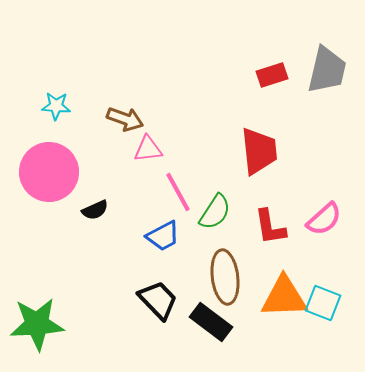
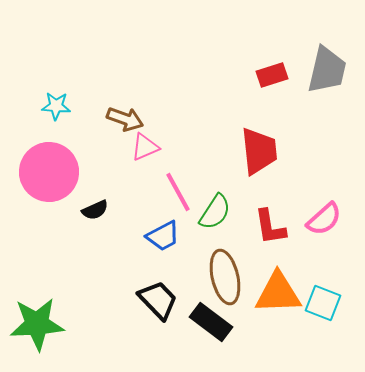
pink triangle: moved 3 px left, 2 px up; rotated 16 degrees counterclockwise
brown ellipse: rotated 6 degrees counterclockwise
orange triangle: moved 6 px left, 4 px up
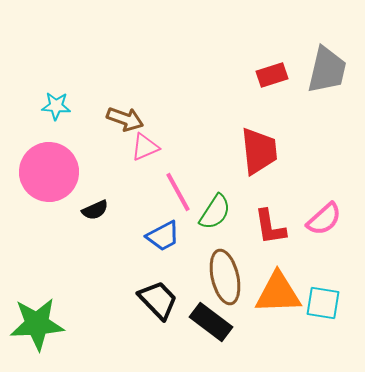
cyan square: rotated 12 degrees counterclockwise
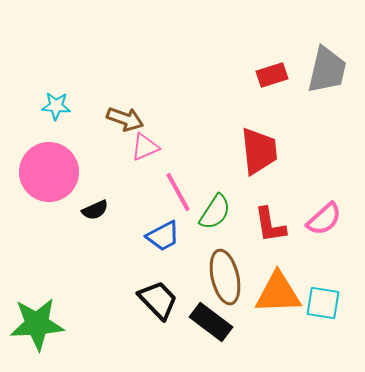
red L-shape: moved 2 px up
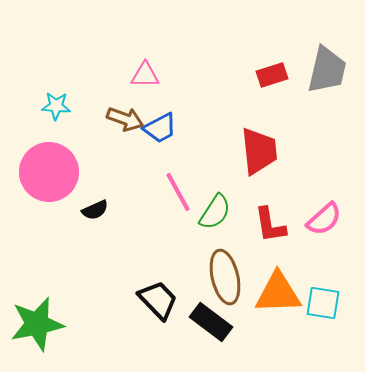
pink triangle: moved 72 px up; rotated 24 degrees clockwise
blue trapezoid: moved 3 px left, 108 px up
green star: rotated 8 degrees counterclockwise
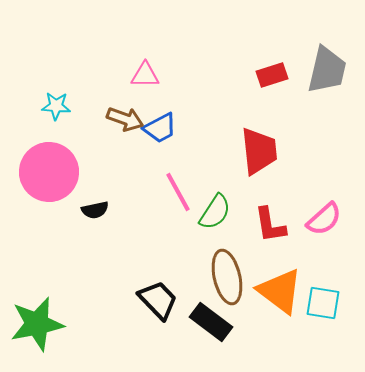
black semicircle: rotated 12 degrees clockwise
brown ellipse: moved 2 px right
orange triangle: moved 2 px right, 2 px up; rotated 39 degrees clockwise
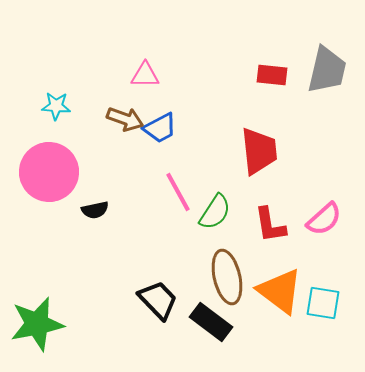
red rectangle: rotated 24 degrees clockwise
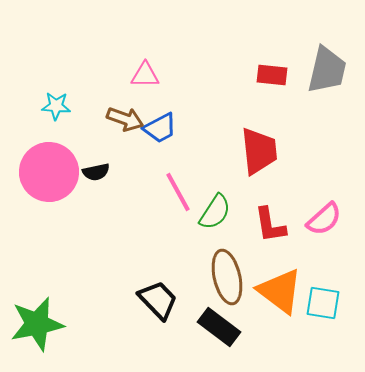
black semicircle: moved 1 px right, 38 px up
black rectangle: moved 8 px right, 5 px down
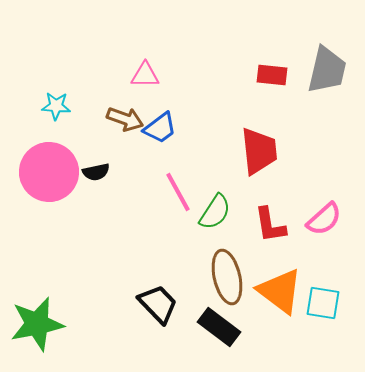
blue trapezoid: rotated 9 degrees counterclockwise
black trapezoid: moved 4 px down
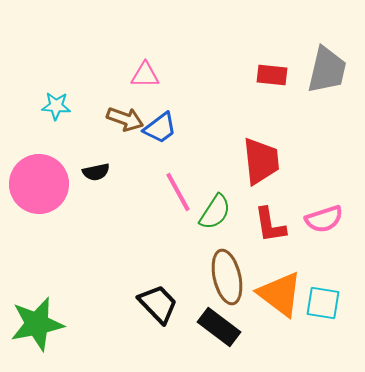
red trapezoid: moved 2 px right, 10 px down
pink circle: moved 10 px left, 12 px down
pink semicircle: rotated 24 degrees clockwise
orange triangle: moved 3 px down
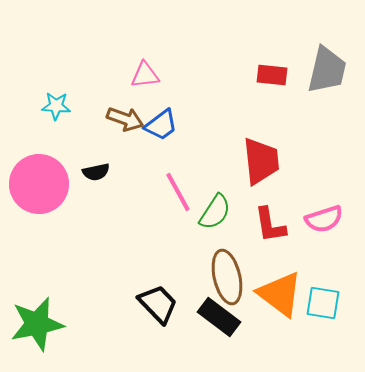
pink triangle: rotated 8 degrees counterclockwise
blue trapezoid: moved 1 px right, 3 px up
black rectangle: moved 10 px up
